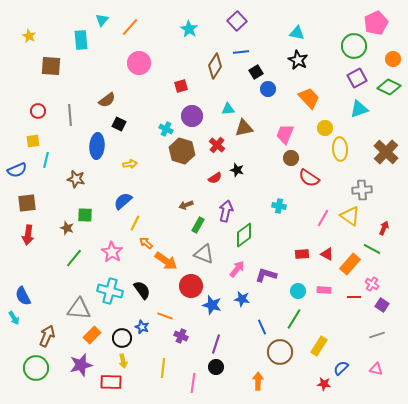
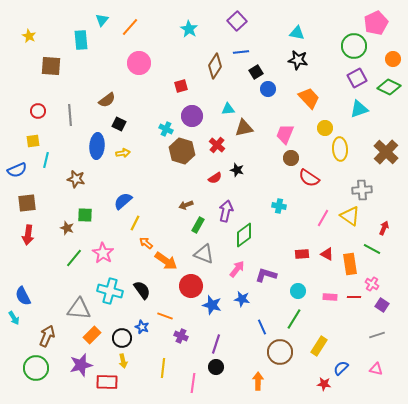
black star at (298, 60): rotated 18 degrees counterclockwise
yellow arrow at (130, 164): moved 7 px left, 11 px up
pink star at (112, 252): moved 9 px left, 1 px down
orange rectangle at (350, 264): rotated 50 degrees counterclockwise
pink rectangle at (324, 290): moved 6 px right, 7 px down
red rectangle at (111, 382): moved 4 px left
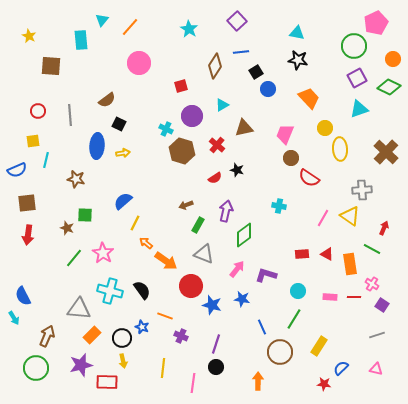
cyan triangle at (228, 109): moved 6 px left, 4 px up; rotated 24 degrees counterclockwise
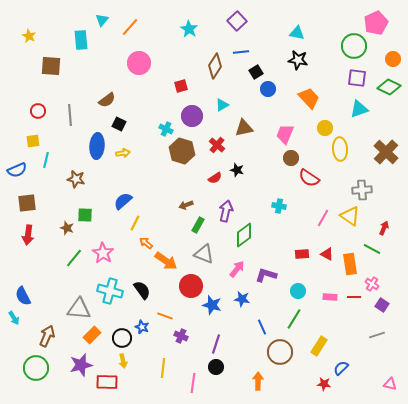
purple square at (357, 78): rotated 36 degrees clockwise
pink triangle at (376, 369): moved 14 px right, 15 px down
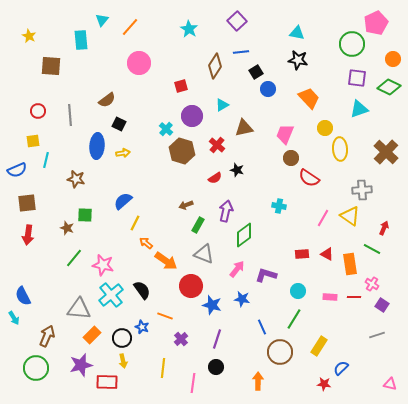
green circle at (354, 46): moved 2 px left, 2 px up
cyan cross at (166, 129): rotated 16 degrees clockwise
pink star at (103, 253): moved 12 px down; rotated 20 degrees counterclockwise
cyan cross at (110, 291): moved 1 px right, 4 px down; rotated 35 degrees clockwise
purple cross at (181, 336): moved 3 px down; rotated 24 degrees clockwise
purple line at (216, 344): moved 1 px right, 5 px up
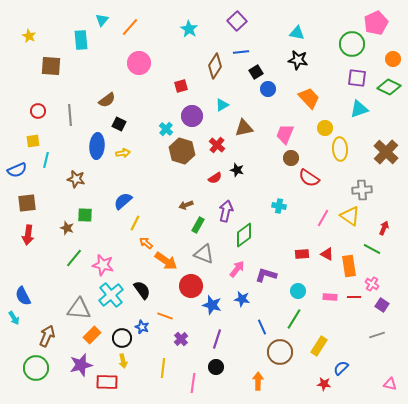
orange rectangle at (350, 264): moved 1 px left, 2 px down
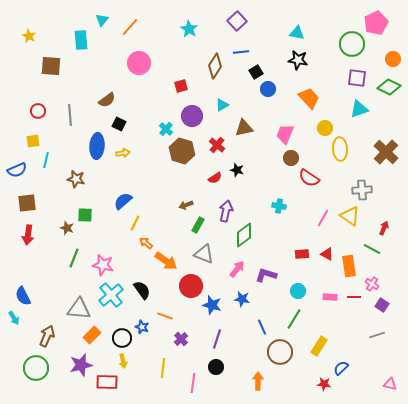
green line at (74, 258): rotated 18 degrees counterclockwise
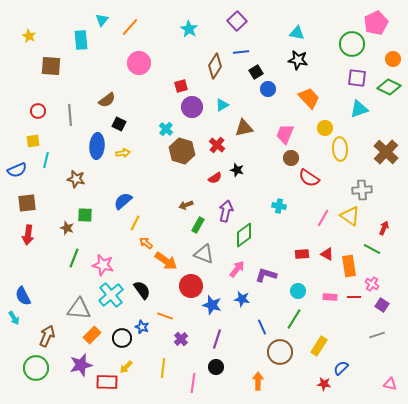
purple circle at (192, 116): moved 9 px up
yellow arrow at (123, 361): moved 3 px right, 6 px down; rotated 56 degrees clockwise
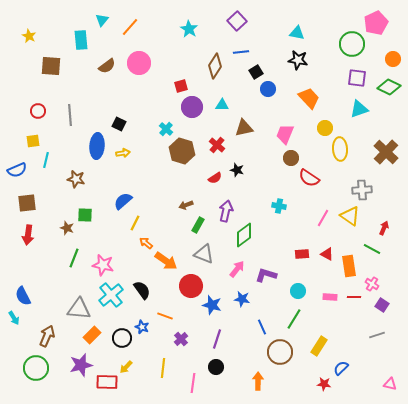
brown semicircle at (107, 100): moved 34 px up
cyan triangle at (222, 105): rotated 32 degrees clockwise
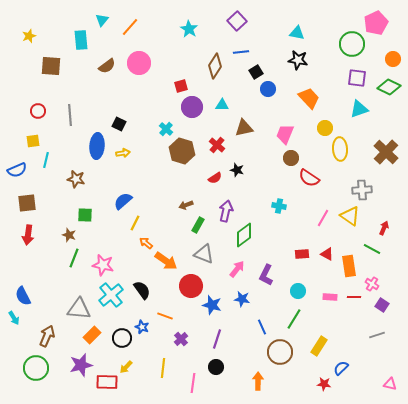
yellow star at (29, 36): rotated 24 degrees clockwise
brown star at (67, 228): moved 2 px right, 7 px down
purple L-shape at (266, 275): rotated 80 degrees counterclockwise
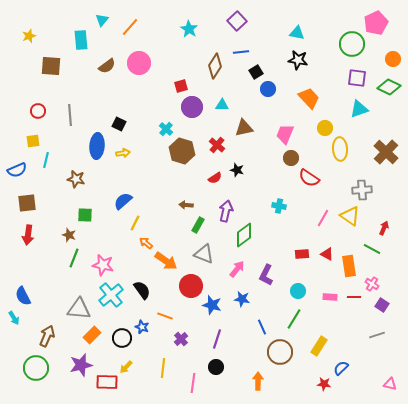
brown arrow at (186, 205): rotated 24 degrees clockwise
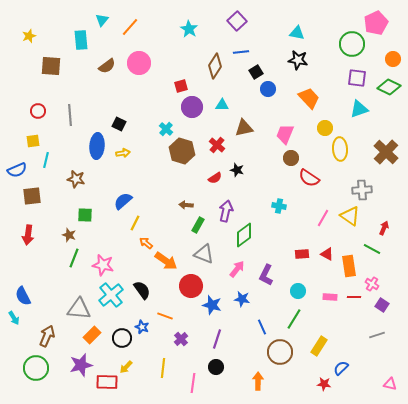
brown square at (27, 203): moved 5 px right, 7 px up
